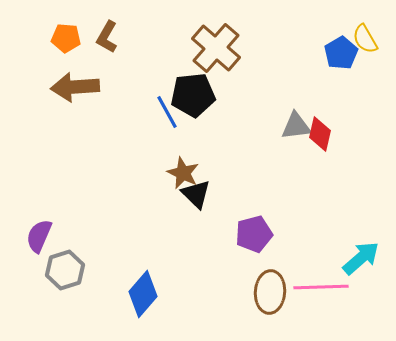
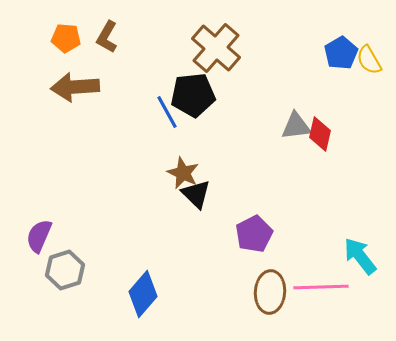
yellow semicircle: moved 4 px right, 21 px down
purple pentagon: rotated 12 degrees counterclockwise
cyan arrow: moved 1 px left, 2 px up; rotated 87 degrees counterclockwise
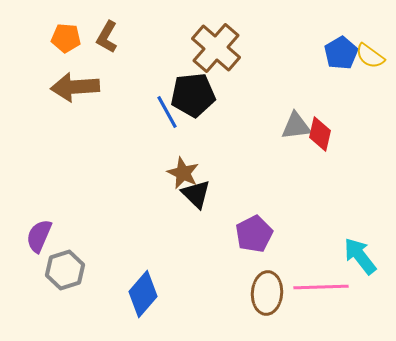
yellow semicircle: moved 1 px right, 4 px up; rotated 24 degrees counterclockwise
brown ellipse: moved 3 px left, 1 px down
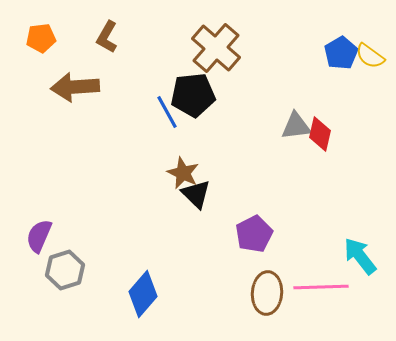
orange pentagon: moved 25 px left; rotated 12 degrees counterclockwise
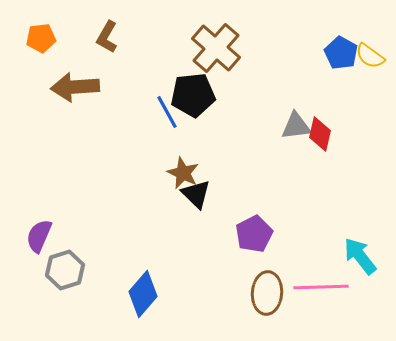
blue pentagon: rotated 12 degrees counterclockwise
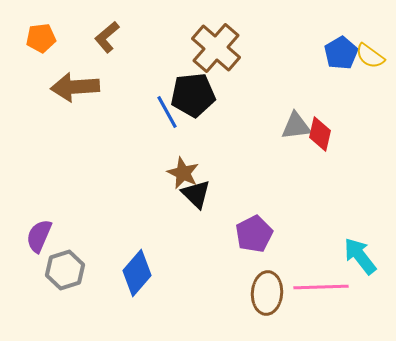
brown L-shape: rotated 20 degrees clockwise
blue pentagon: rotated 12 degrees clockwise
blue diamond: moved 6 px left, 21 px up
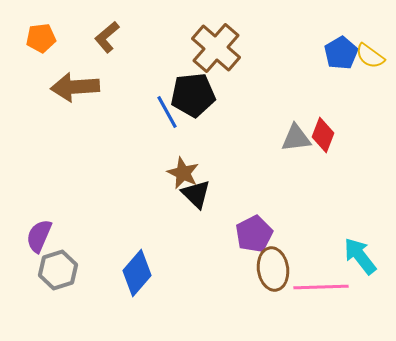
gray triangle: moved 12 px down
red diamond: moved 3 px right, 1 px down; rotated 8 degrees clockwise
gray hexagon: moved 7 px left
brown ellipse: moved 6 px right, 24 px up; rotated 12 degrees counterclockwise
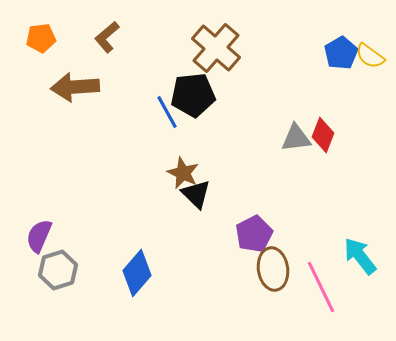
pink line: rotated 66 degrees clockwise
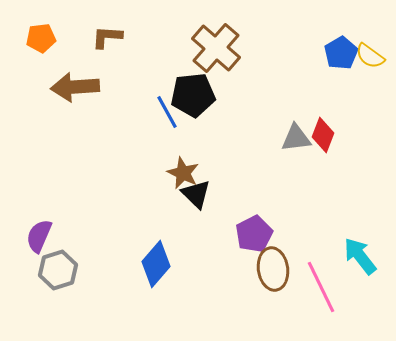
brown L-shape: rotated 44 degrees clockwise
blue diamond: moved 19 px right, 9 px up
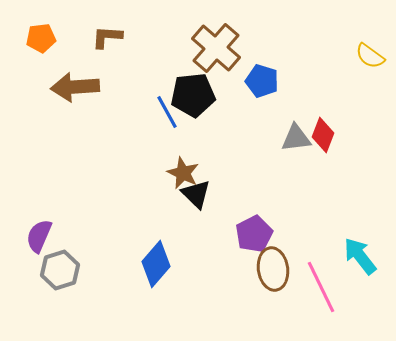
blue pentagon: moved 79 px left, 28 px down; rotated 24 degrees counterclockwise
gray hexagon: moved 2 px right
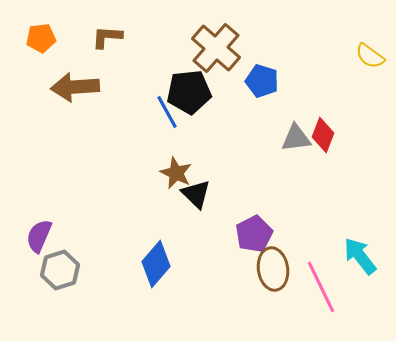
black pentagon: moved 4 px left, 3 px up
brown star: moved 7 px left
